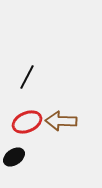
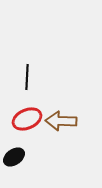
black line: rotated 25 degrees counterclockwise
red ellipse: moved 3 px up
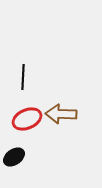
black line: moved 4 px left
brown arrow: moved 7 px up
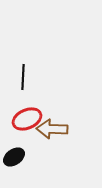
brown arrow: moved 9 px left, 15 px down
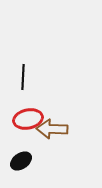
red ellipse: moved 1 px right; rotated 12 degrees clockwise
black ellipse: moved 7 px right, 4 px down
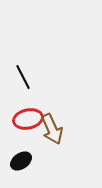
black line: rotated 30 degrees counterclockwise
brown arrow: rotated 116 degrees counterclockwise
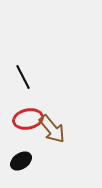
brown arrow: rotated 16 degrees counterclockwise
